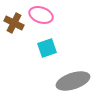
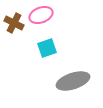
pink ellipse: rotated 40 degrees counterclockwise
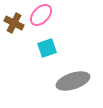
pink ellipse: rotated 25 degrees counterclockwise
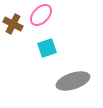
brown cross: moved 1 px left, 1 px down
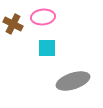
pink ellipse: moved 2 px right, 2 px down; rotated 40 degrees clockwise
cyan square: rotated 18 degrees clockwise
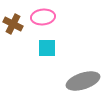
gray ellipse: moved 10 px right
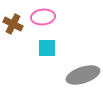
gray ellipse: moved 6 px up
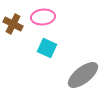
cyan square: rotated 24 degrees clockwise
gray ellipse: rotated 20 degrees counterclockwise
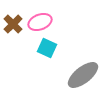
pink ellipse: moved 3 px left, 5 px down; rotated 15 degrees counterclockwise
brown cross: rotated 18 degrees clockwise
